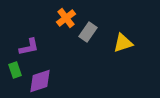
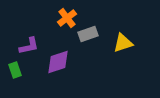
orange cross: moved 1 px right
gray rectangle: moved 2 px down; rotated 36 degrees clockwise
purple L-shape: moved 1 px up
purple diamond: moved 18 px right, 19 px up
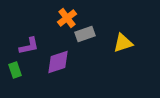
gray rectangle: moved 3 px left
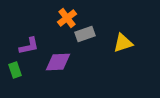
purple diamond: rotated 16 degrees clockwise
